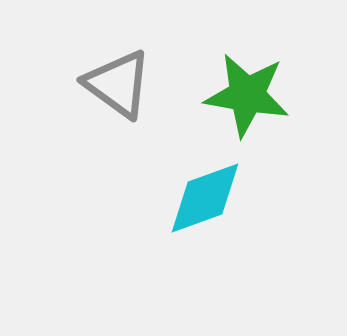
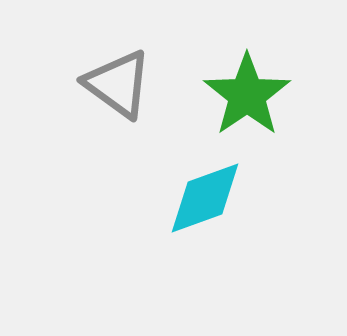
green star: rotated 28 degrees clockwise
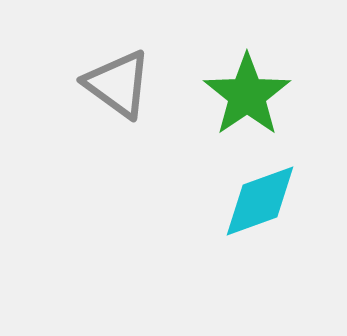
cyan diamond: moved 55 px right, 3 px down
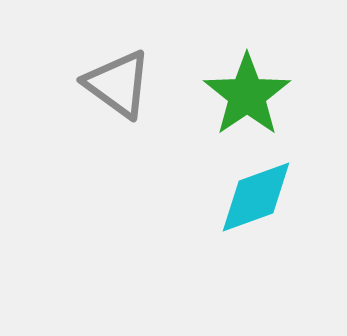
cyan diamond: moved 4 px left, 4 px up
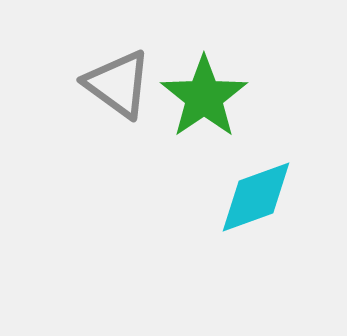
green star: moved 43 px left, 2 px down
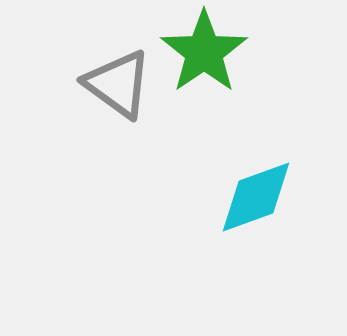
green star: moved 45 px up
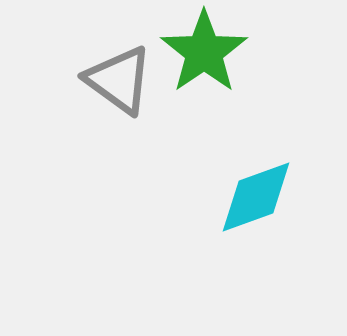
gray triangle: moved 1 px right, 4 px up
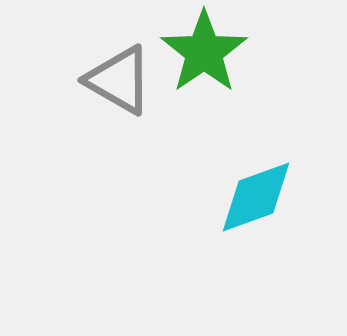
gray triangle: rotated 6 degrees counterclockwise
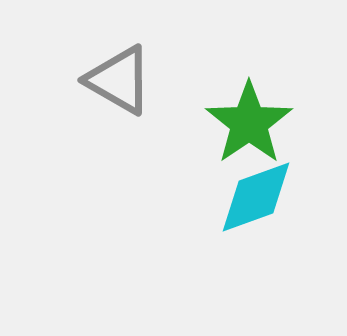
green star: moved 45 px right, 71 px down
